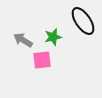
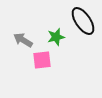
green star: moved 3 px right
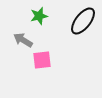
black ellipse: rotated 72 degrees clockwise
green star: moved 17 px left, 21 px up
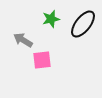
green star: moved 12 px right, 3 px down
black ellipse: moved 3 px down
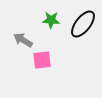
green star: moved 1 px down; rotated 18 degrees clockwise
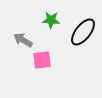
black ellipse: moved 8 px down
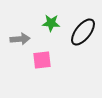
green star: moved 3 px down
gray arrow: moved 3 px left, 1 px up; rotated 144 degrees clockwise
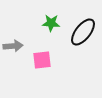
gray arrow: moved 7 px left, 7 px down
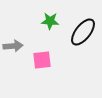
green star: moved 1 px left, 2 px up
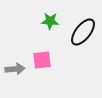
gray arrow: moved 2 px right, 23 px down
